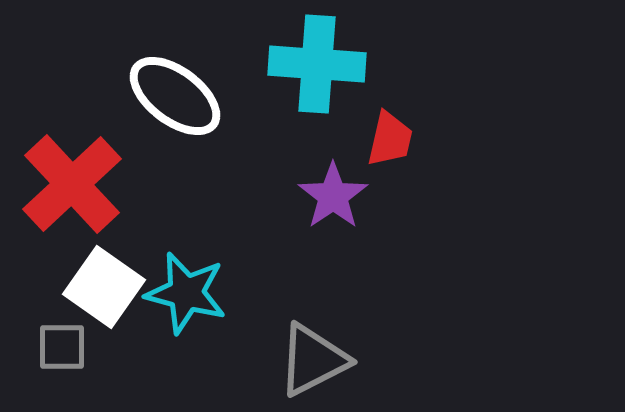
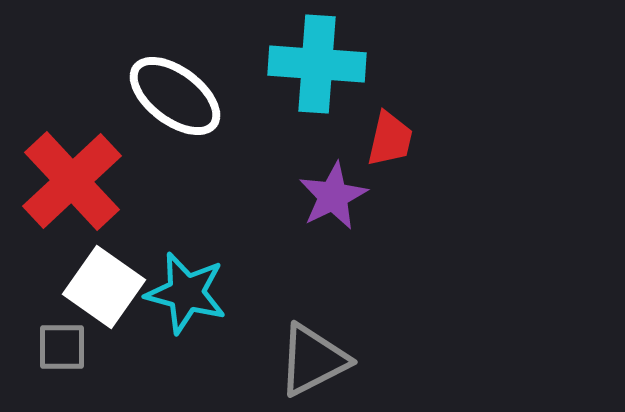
red cross: moved 3 px up
purple star: rotated 8 degrees clockwise
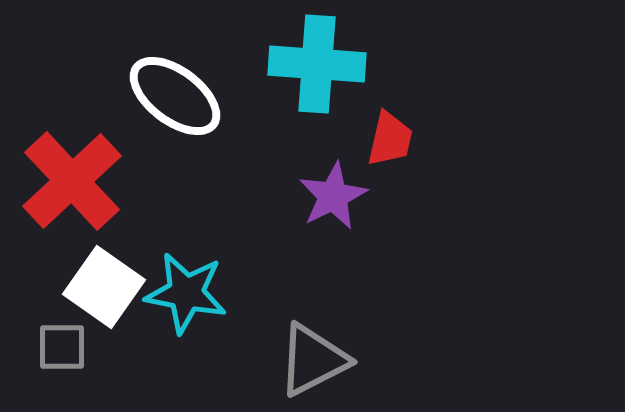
cyan star: rotated 4 degrees counterclockwise
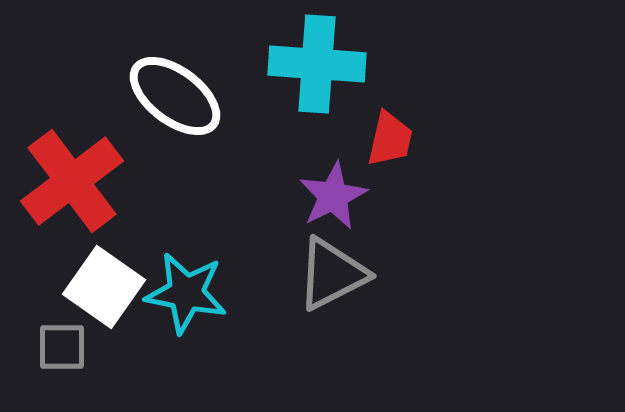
red cross: rotated 6 degrees clockwise
gray triangle: moved 19 px right, 86 px up
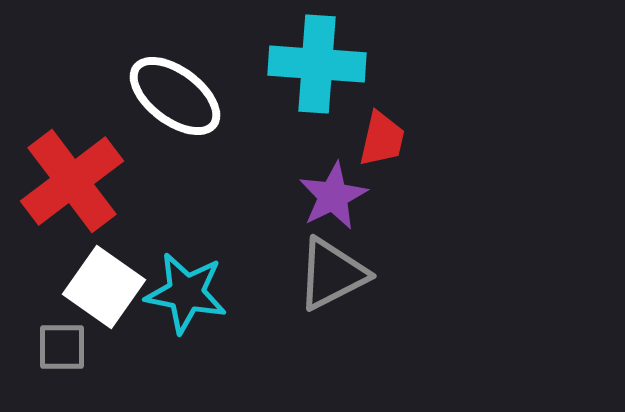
red trapezoid: moved 8 px left
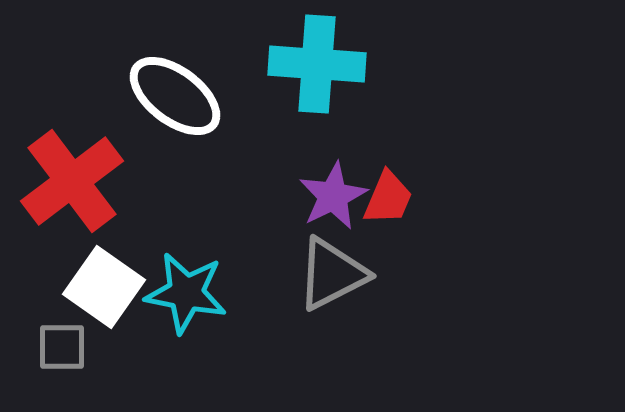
red trapezoid: moved 6 px right, 59 px down; rotated 10 degrees clockwise
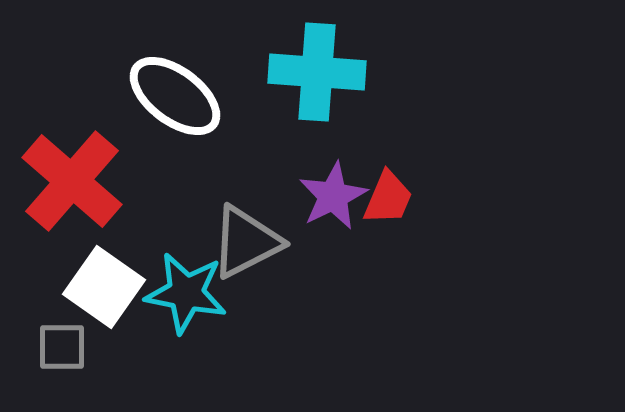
cyan cross: moved 8 px down
red cross: rotated 12 degrees counterclockwise
gray triangle: moved 86 px left, 32 px up
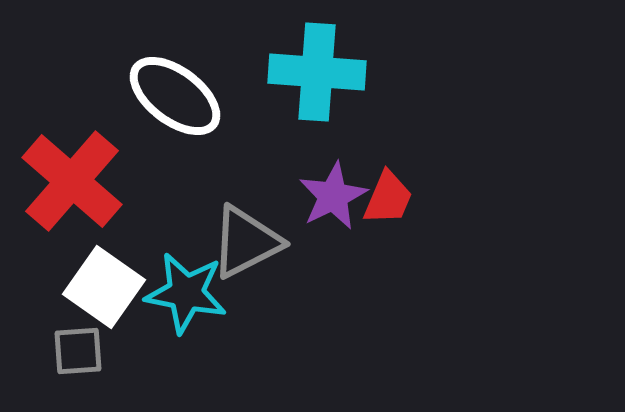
gray square: moved 16 px right, 4 px down; rotated 4 degrees counterclockwise
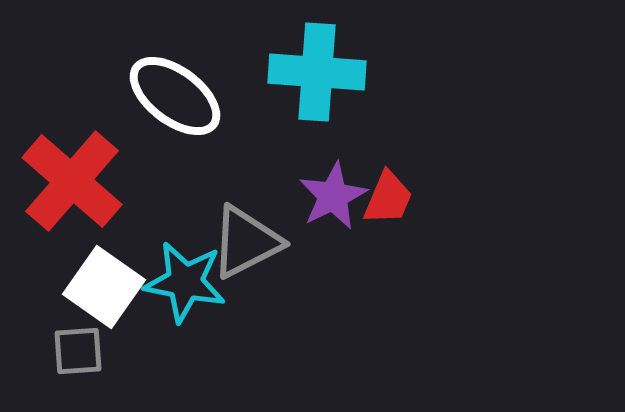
cyan star: moved 1 px left, 11 px up
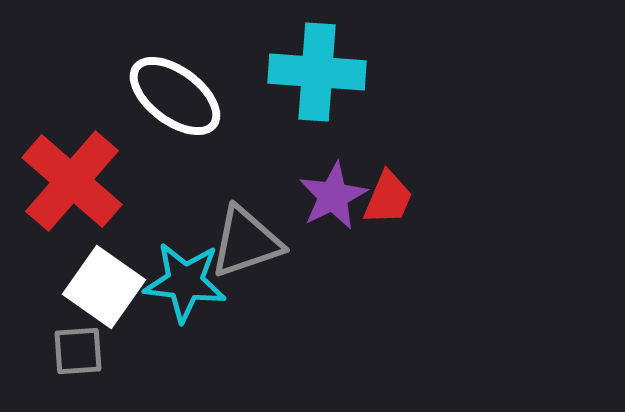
gray triangle: rotated 8 degrees clockwise
cyan star: rotated 4 degrees counterclockwise
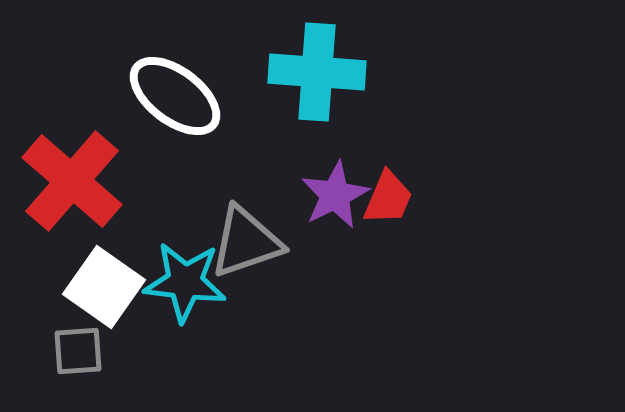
purple star: moved 2 px right, 1 px up
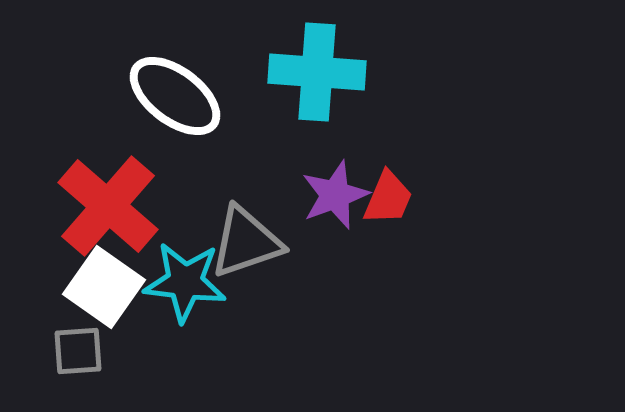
red cross: moved 36 px right, 25 px down
purple star: rotated 6 degrees clockwise
